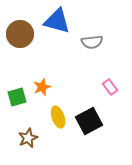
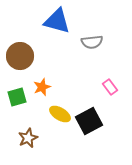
brown circle: moved 22 px down
yellow ellipse: moved 2 px right, 3 px up; rotated 40 degrees counterclockwise
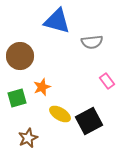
pink rectangle: moved 3 px left, 6 px up
green square: moved 1 px down
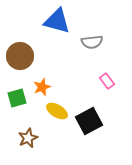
yellow ellipse: moved 3 px left, 3 px up
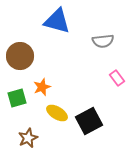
gray semicircle: moved 11 px right, 1 px up
pink rectangle: moved 10 px right, 3 px up
yellow ellipse: moved 2 px down
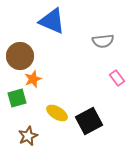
blue triangle: moved 5 px left; rotated 8 degrees clockwise
orange star: moved 9 px left, 8 px up
brown star: moved 2 px up
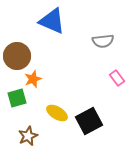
brown circle: moved 3 px left
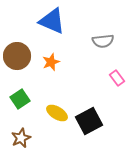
orange star: moved 18 px right, 17 px up
green square: moved 3 px right, 1 px down; rotated 18 degrees counterclockwise
brown star: moved 7 px left, 2 px down
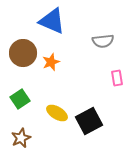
brown circle: moved 6 px right, 3 px up
pink rectangle: rotated 28 degrees clockwise
